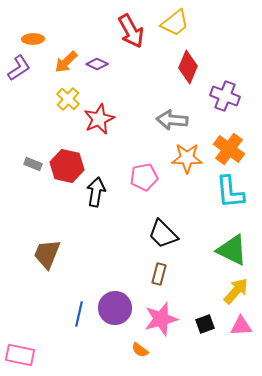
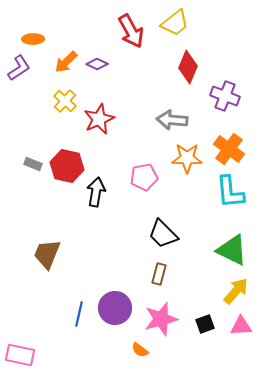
yellow cross: moved 3 px left, 2 px down
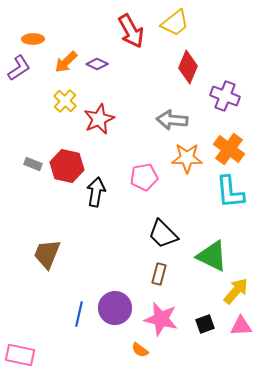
green triangle: moved 20 px left, 6 px down
pink star: rotated 28 degrees clockwise
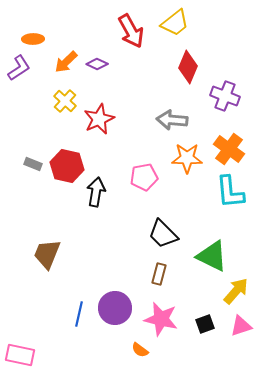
pink triangle: rotated 15 degrees counterclockwise
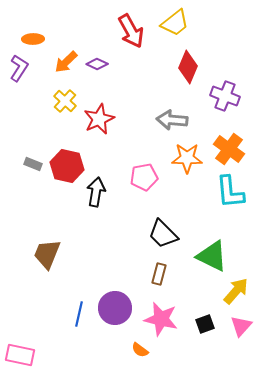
purple L-shape: rotated 24 degrees counterclockwise
pink triangle: rotated 30 degrees counterclockwise
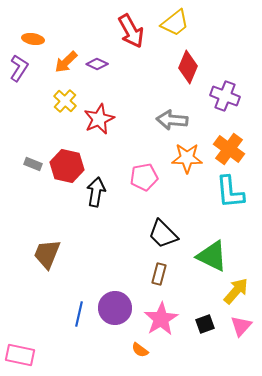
orange ellipse: rotated 10 degrees clockwise
pink star: rotated 28 degrees clockwise
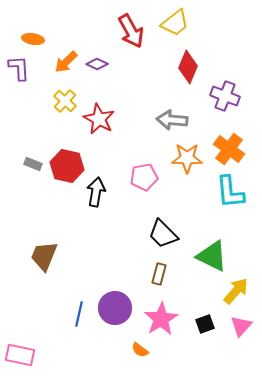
purple L-shape: rotated 36 degrees counterclockwise
red star: rotated 20 degrees counterclockwise
brown trapezoid: moved 3 px left, 2 px down
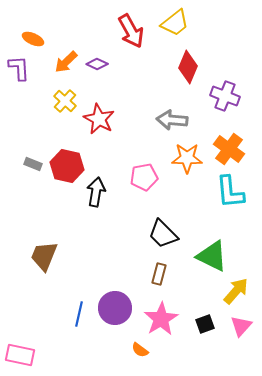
orange ellipse: rotated 15 degrees clockwise
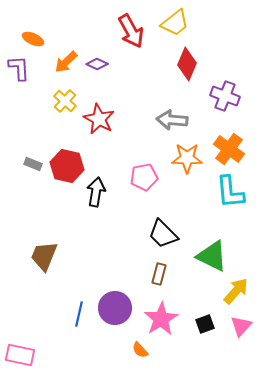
red diamond: moved 1 px left, 3 px up
orange semicircle: rotated 12 degrees clockwise
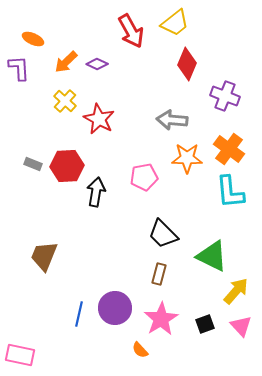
red hexagon: rotated 16 degrees counterclockwise
pink triangle: rotated 25 degrees counterclockwise
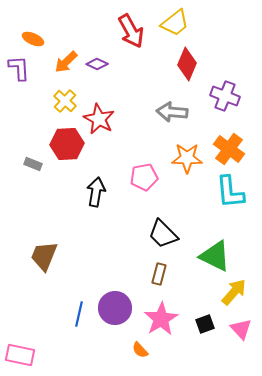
gray arrow: moved 8 px up
red hexagon: moved 22 px up
green triangle: moved 3 px right
yellow arrow: moved 2 px left, 1 px down
pink triangle: moved 3 px down
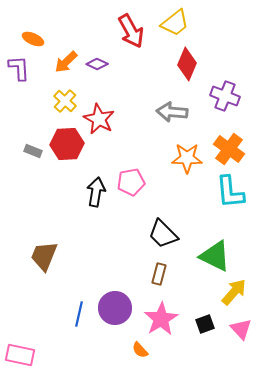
gray rectangle: moved 13 px up
pink pentagon: moved 13 px left, 5 px down
